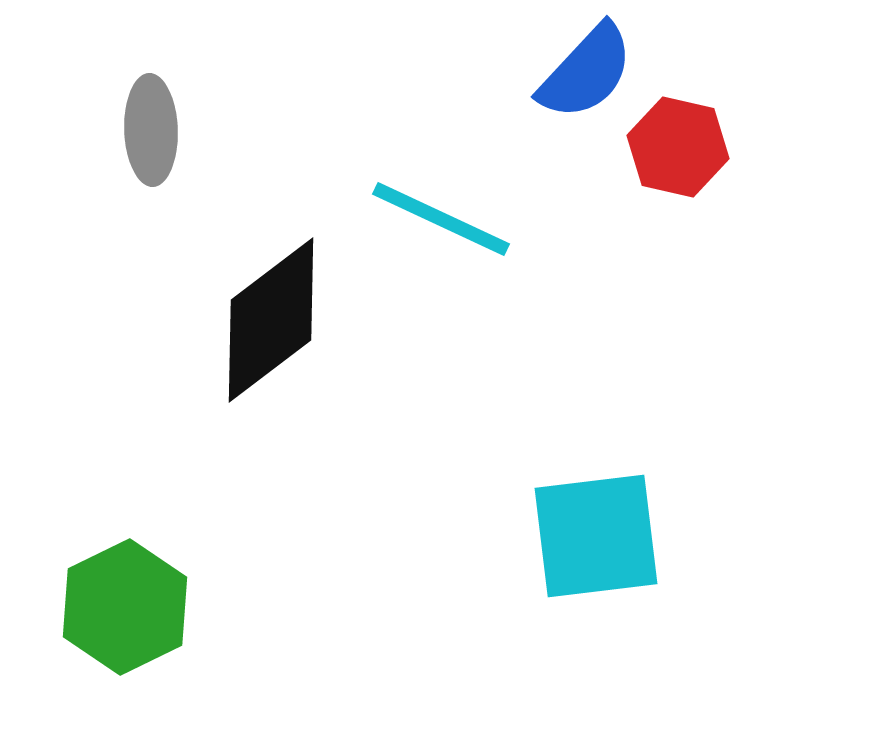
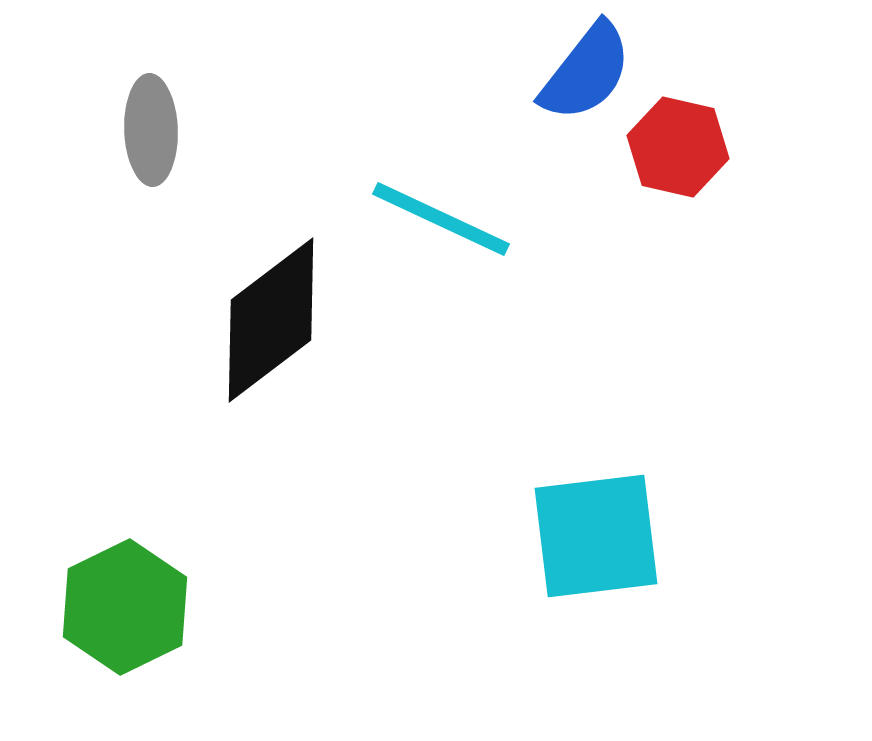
blue semicircle: rotated 5 degrees counterclockwise
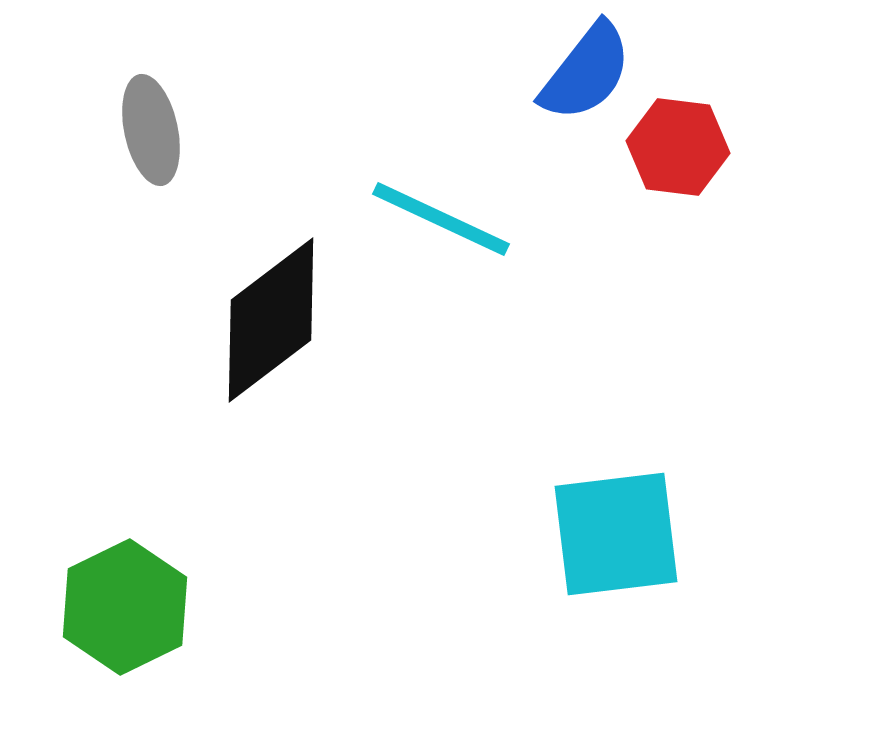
gray ellipse: rotated 10 degrees counterclockwise
red hexagon: rotated 6 degrees counterclockwise
cyan square: moved 20 px right, 2 px up
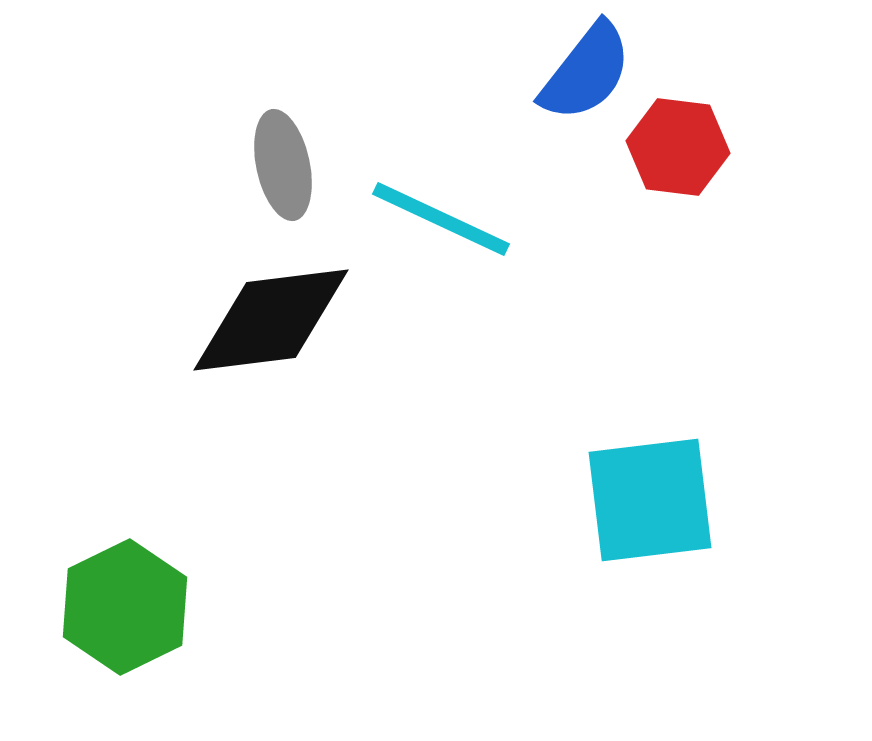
gray ellipse: moved 132 px right, 35 px down
black diamond: rotated 30 degrees clockwise
cyan square: moved 34 px right, 34 px up
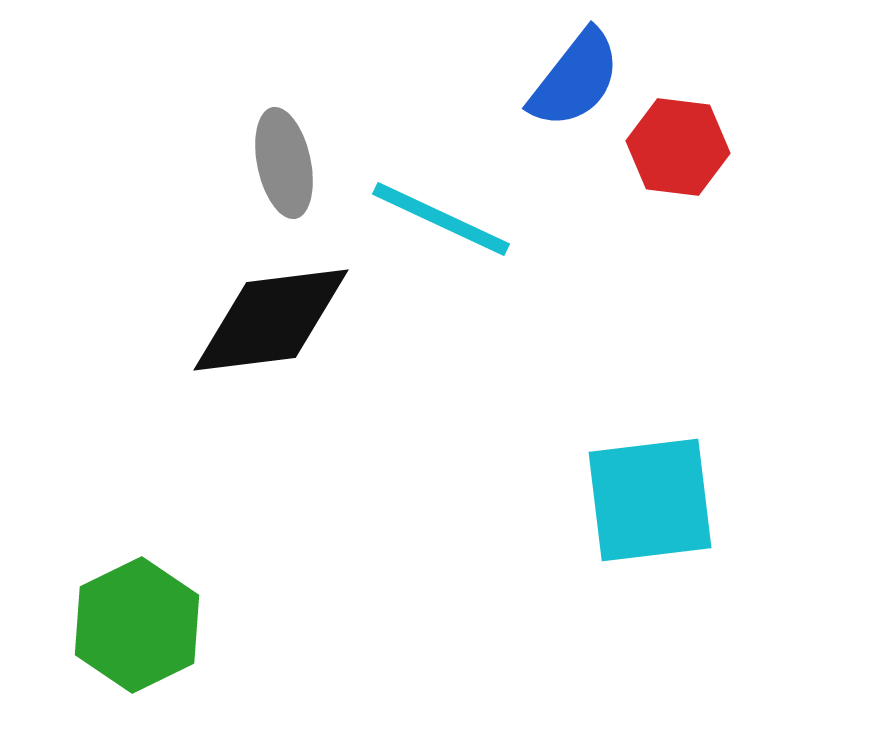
blue semicircle: moved 11 px left, 7 px down
gray ellipse: moved 1 px right, 2 px up
green hexagon: moved 12 px right, 18 px down
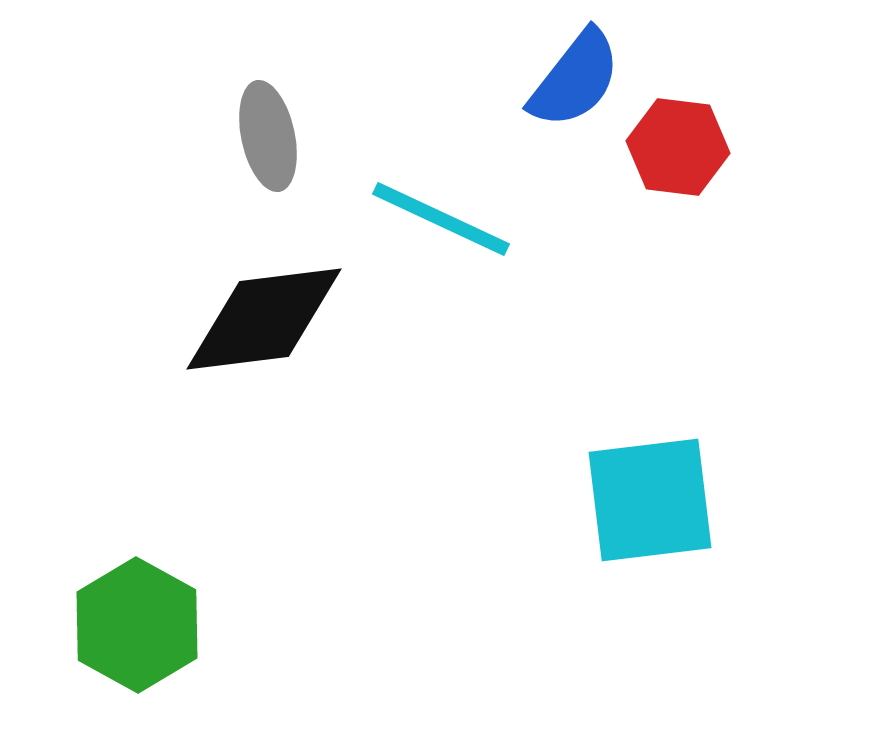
gray ellipse: moved 16 px left, 27 px up
black diamond: moved 7 px left, 1 px up
green hexagon: rotated 5 degrees counterclockwise
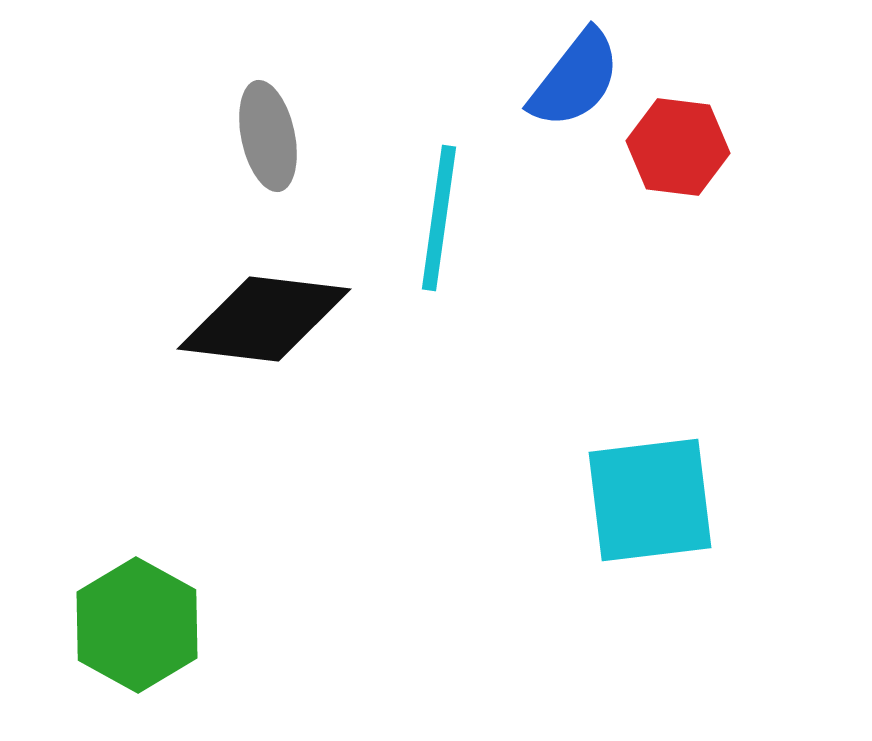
cyan line: moved 2 px left, 1 px up; rotated 73 degrees clockwise
black diamond: rotated 14 degrees clockwise
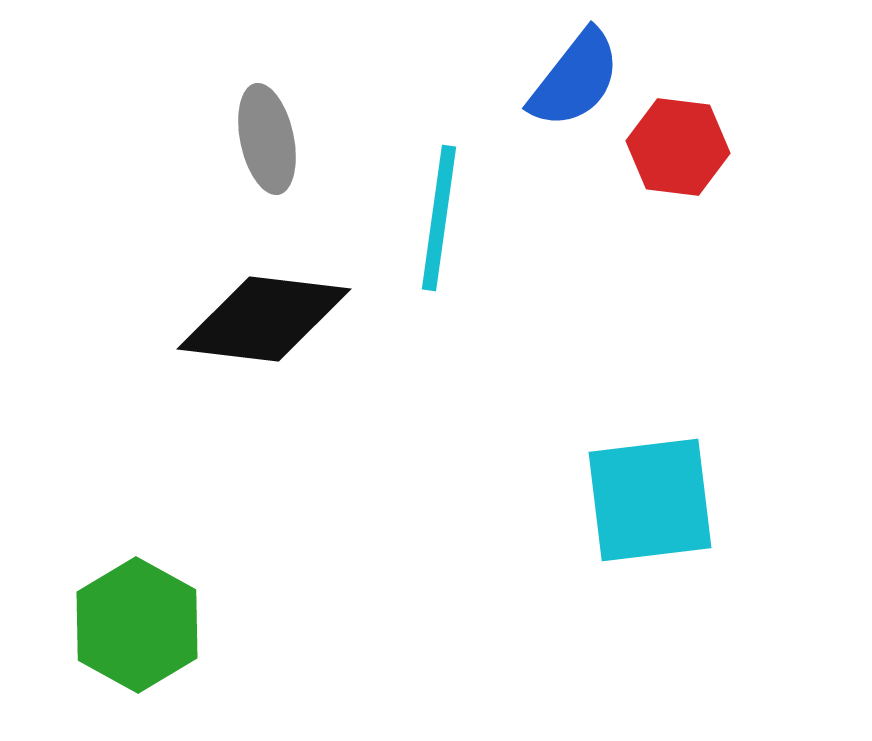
gray ellipse: moved 1 px left, 3 px down
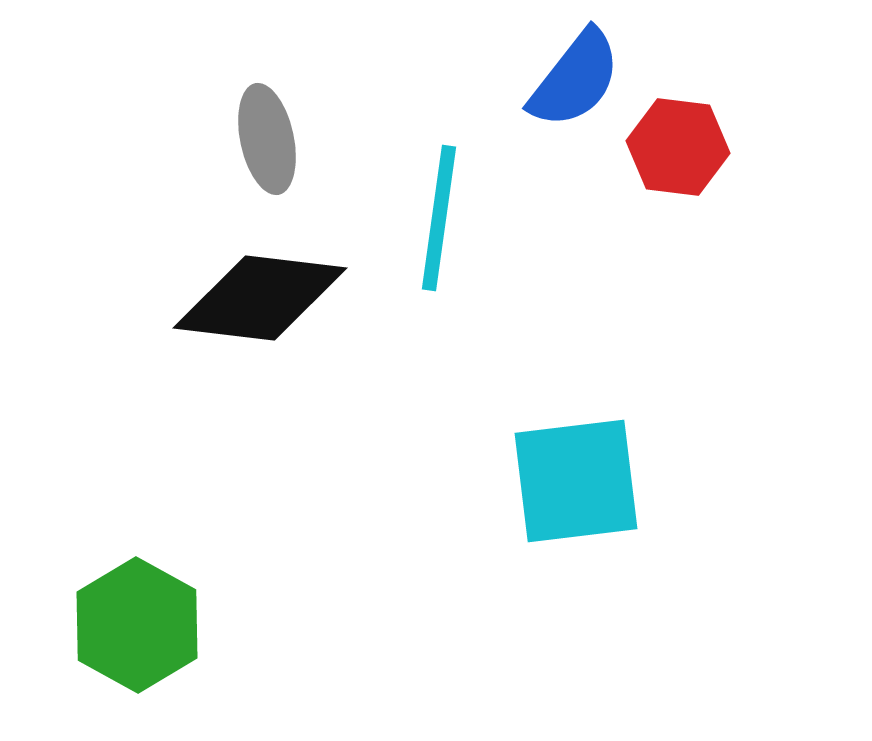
black diamond: moved 4 px left, 21 px up
cyan square: moved 74 px left, 19 px up
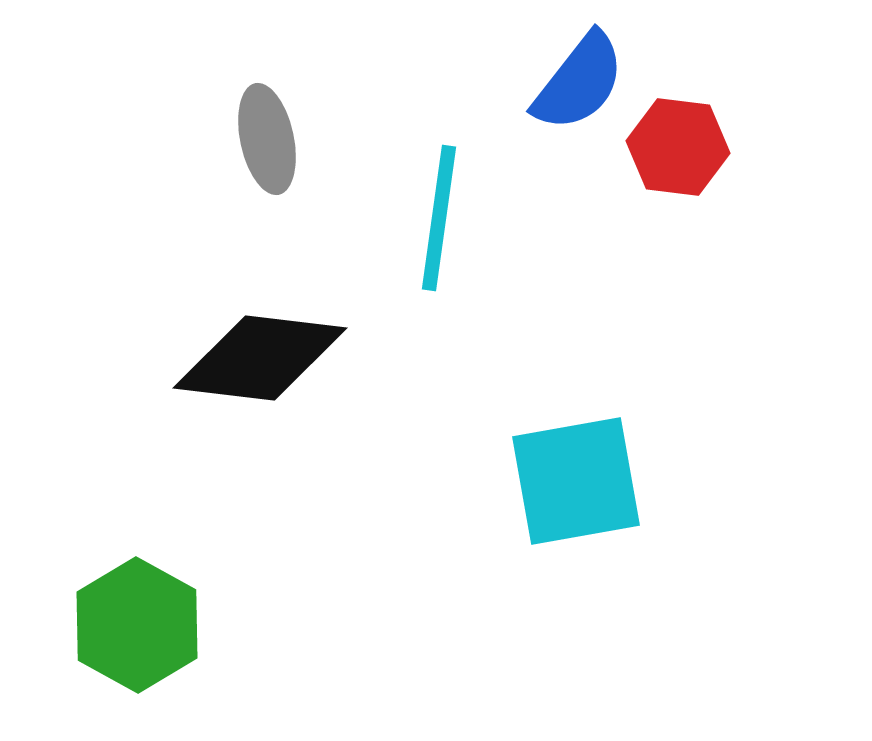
blue semicircle: moved 4 px right, 3 px down
black diamond: moved 60 px down
cyan square: rotated 3 degrees counterclockwise
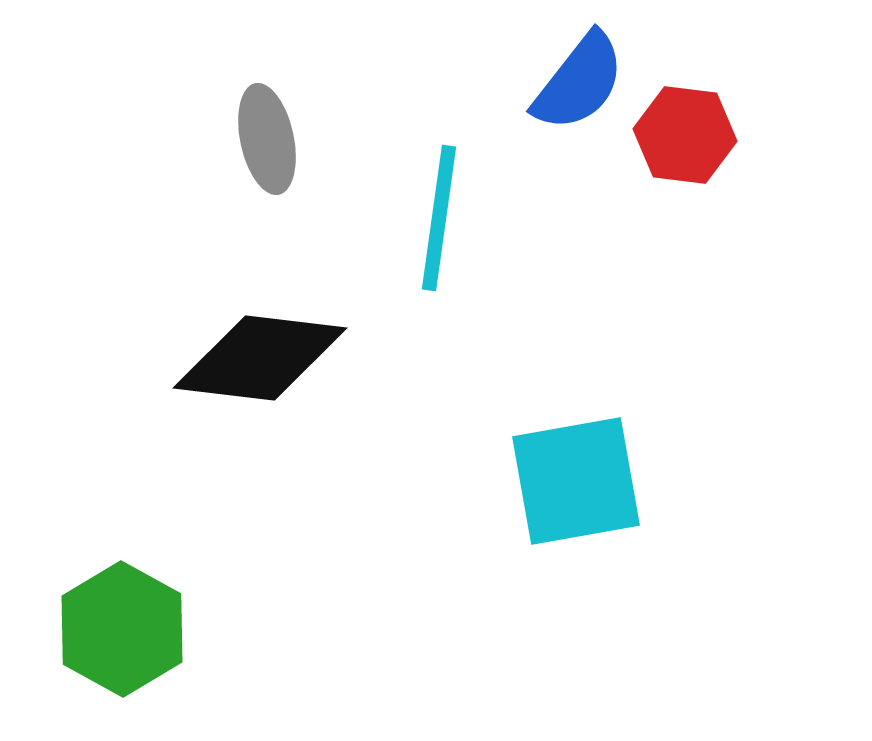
red hexagon: moved 7 px right, 12 px up
green hexagon: moved 15 px left, 4 px down
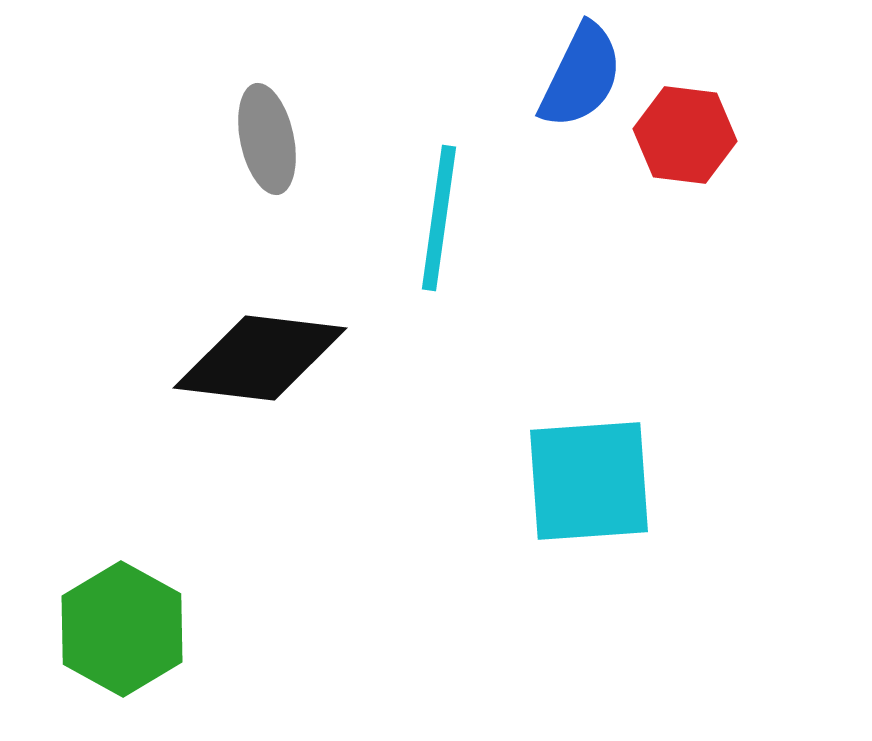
blue semicircle: moved 2 px right, 6 px up; rotated 12 degrees counterclockwise
cyan square: moved 13 px right; rotated 6 degrees clockwise
